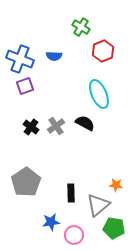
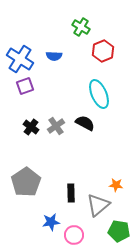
blue cross: rotated 12 degrees clockwise
green pentagon: moved 5 px right, 3 px down
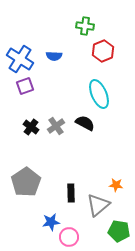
green cross: moved 4 px right, 1 px up; rotated 24 degrees counterclockwise
pink circle: moved 5 px left, 2 px down
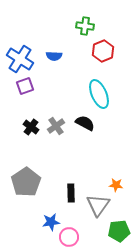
gray triangle: rotated 15 degrees counterclockwise
green pentagon: rotated 15 degrees counterclockwise
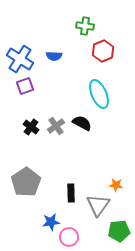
black semicircle: moved 3 px left
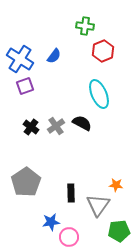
blue semicircle: rotated 56 degrees counterclockwise
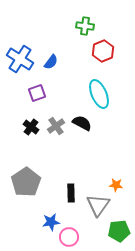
blue semicircle: moved 3 px left, 6 px down
purple square: moved 12 px right, 7 px down
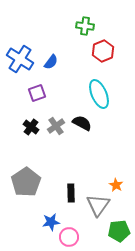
orange star: rotated 24 degrees clockwise
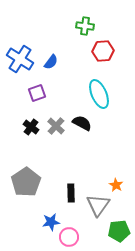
red hexagon: rotated 20 degrees clockwise
gray cross: rotated 12 degrees counterclockwise
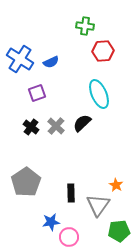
blue semicircle: rotated 28 degrees clockwise
black semicircle: rotated 72 degrees counterclockwise
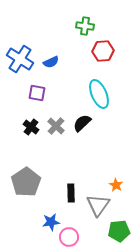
purple square: rotated 30 degrees clockwise
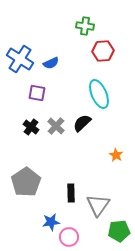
blue semicircle: moved 1 px down
orange star: moved 30 px up
